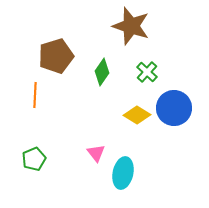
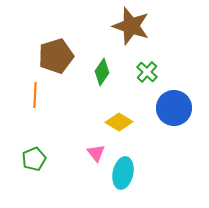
yellow diamond: moved 18 px left, 7 px down
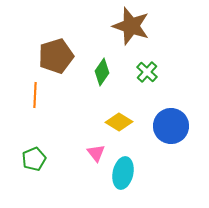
blue circle: moved 3 px left, 18 px down
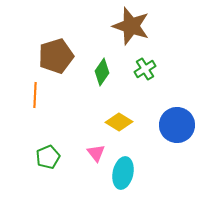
green cross: moved 2 px left, 3 px up; rotated 15 degrees clockwise
blue circle: moved 6 px right, 1 px up
green pentagon: moved 14 px right, 2 px up
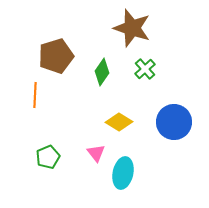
brown star: moved 1 px right, 2 px down
green cross: rotated 10 degrees counterclockwise
blue circle: moved 3 px left, 3 px up
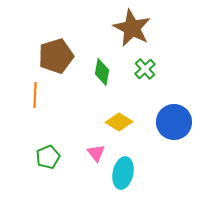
brown star: rotated 9 degrees clockwise
green diamond: rotated 24 degrees counterclockwise
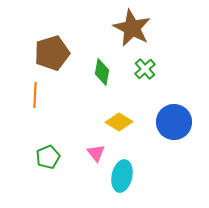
brown pentagon: moved 4 px left, 3 px up
cyan ellipse: moved 1 px left, 3 px down
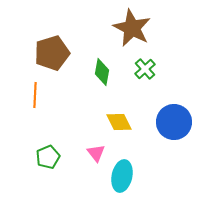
yellow diamond: rotated 32 degrees clockwise
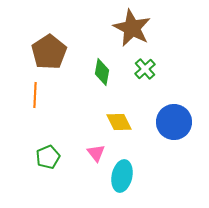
brown pentagon: moved 3 px left, 1 px up; rotated 16 degrees counterclockwise
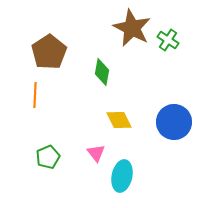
green cross: moved 23 px right, 29 px up; rotated 15 degrees counterclockwise
yellow diamond: moved 2 px up
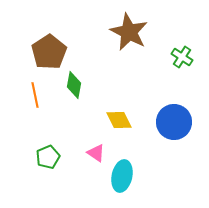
brown star: moved 3 px left, 4 px down
green cross: moved 14 px right, 17 px down
green diamond: moved 28 px left, 13 px down
orange line: rotated 15 degrees counterclockwise
pink triangle: rotated 18 degrees counterclockwise
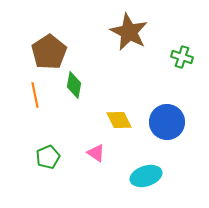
green cross: rotated 15 degrees counterclockwise
blue circle: moved 7 px left
cyan ellipse: moved 24 px right; rotated 60 degrees clockwise
